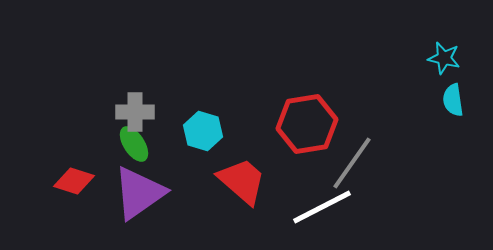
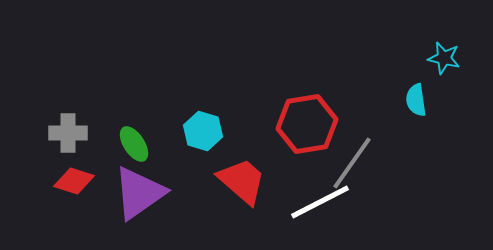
cyan semicircle: moved 37 px left
gray cross: moved 67 px left, 21 px down
white line: moved 2 px left, 5 px up
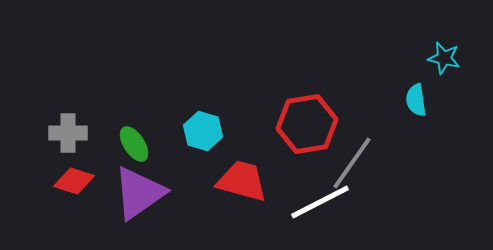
red trapezoid: rotated 26 degrees counterclockwise
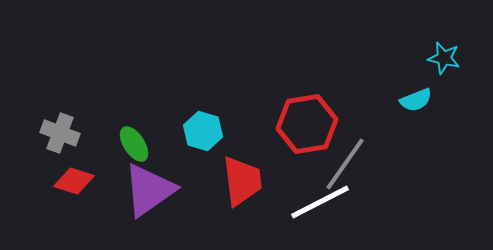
cyan semicircle: rotated 104 degrees counterclockwise
gray cross: moved 8 px left; rotated 21 degrees clockwise
gray line: moved 7 px left, 1 px down
red trapezoid: rotated 68 degrees clockwise
purple triangle: moved 10 px right, 3 px up
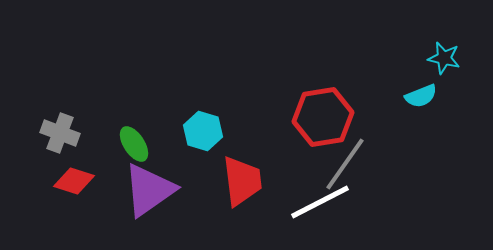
cyan semicircle: moved 5 px right, 4 px up
red hexagon: moved 16 px right, 7 px up
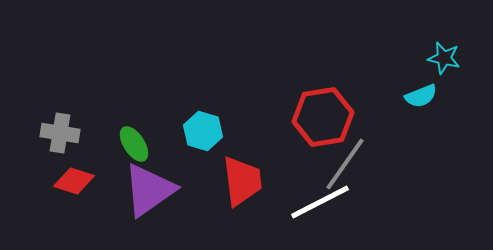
gray cross: rotated 12 degrees counterclockwise
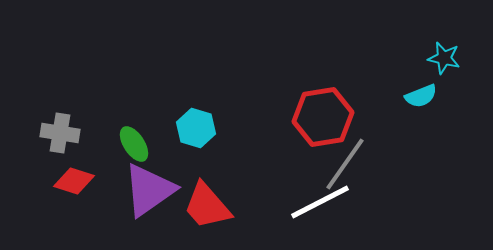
cyan hexagon: moved 7 px left, 3 px up
red trapezoid: moved 35 px left, 25 px down; rotated 146 degrees clockwise
